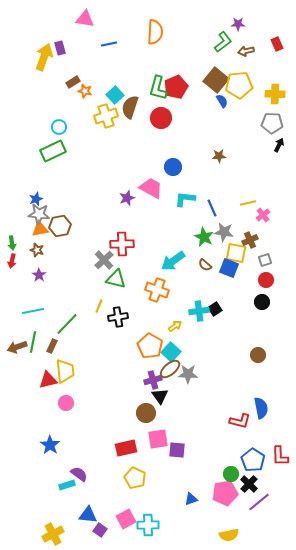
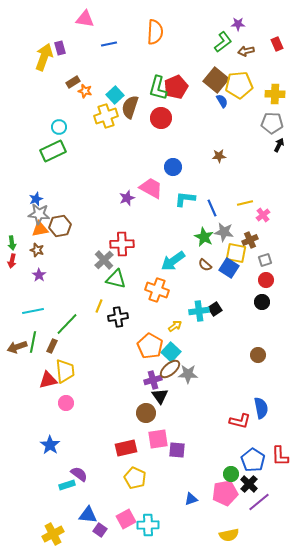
yellow line at (248, 203): moved 3 px left
blue square at (229, 268): rotated 12 degrees clockwise
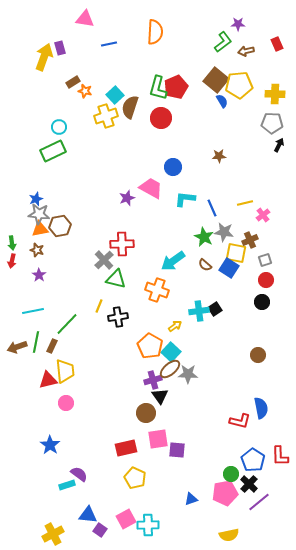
green line at (33, 342): moved 3 px right
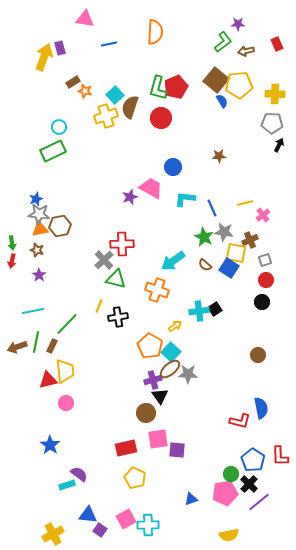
purple star at (127, 198): moved 3 px right, 1 px up
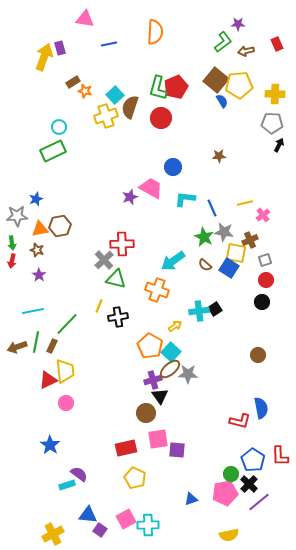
gray star at (39, 214): moved 22 px left, 2 px down; rotated 10 degrees counterclockwise
red triangle at (48, 380): rotated 12 degrees counterclockwise
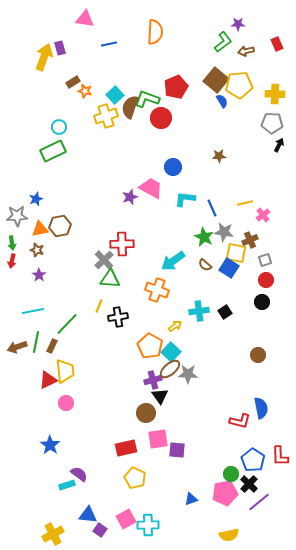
green L-shape at (158, 88): moved 11 px left, 11 px down; rotated 95 degrees clockwise
green triangle at (116, 279): moved 6 px left; rotated 10 degrees counterclockwise
black square at (215, 309): moved 10 px right, 3 px down
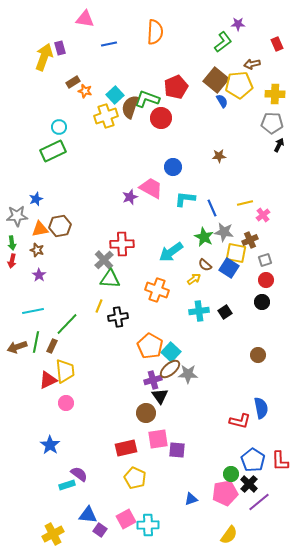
brown arrow at (246, 51): moved 6 px right, 13 px down
cyan arrow at (173, 261): moved 2 px left, 9 px up
yellow arrow at (175, 326): moved 19 px right, 47 px up
red L-shape at (280, 456): moved 5 px down
yellow semicircle at (229, 535): rotated 42 degrees counterclockwise
